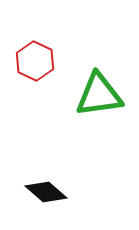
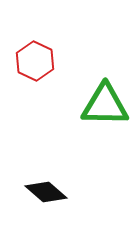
green triangle: moved 6 px right, 10 px down; rotated 9 degrees clockwise
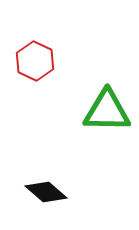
green triangle: moved 2 px right, 6 px down
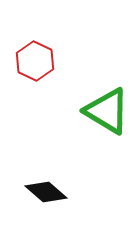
green triangle: rotated 30 degrees clockwise
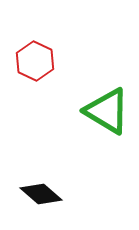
black diamond: moved 5 px left, 2 px down
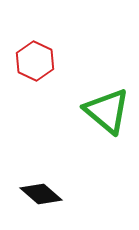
green triangle: rotated 9 degrees clockwise
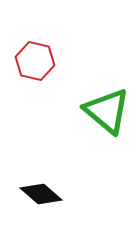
red hexagon: rotated 12 degrees counterclockwise
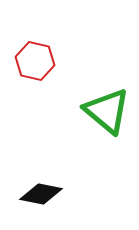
black diamond: rotated 30 degrees counterclockwise
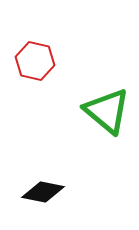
black diamond: moved 2 px right, 2 px up
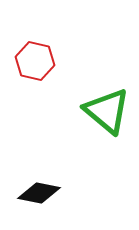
black diamond: moved 4 px left, 1 px down
